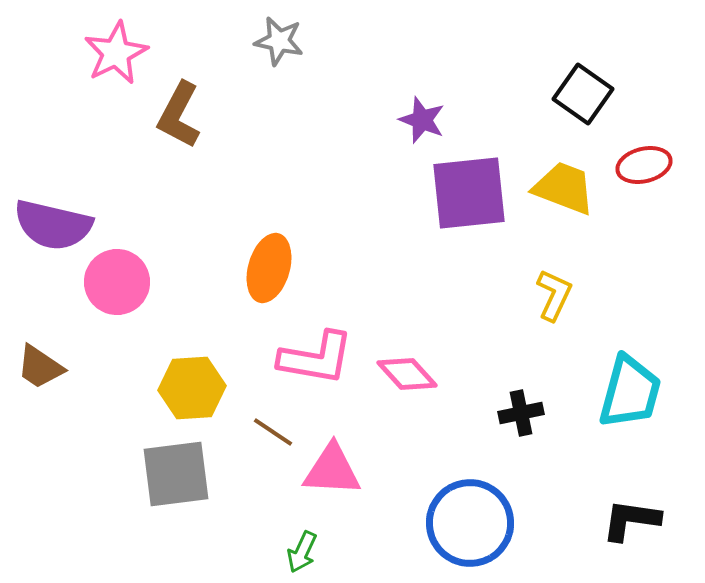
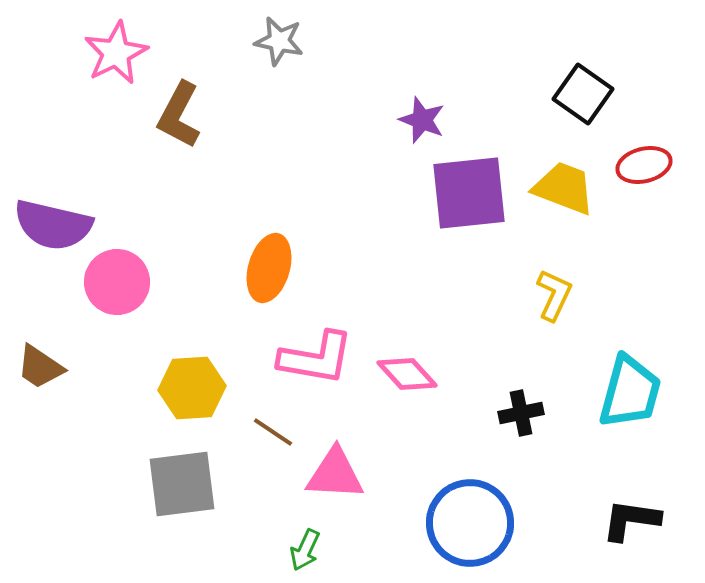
pink triangle: moved 3 px right, 4 px down
gray square: moved 6 px right, 10 px down
green arrow: moved 3 px right, 2 px up
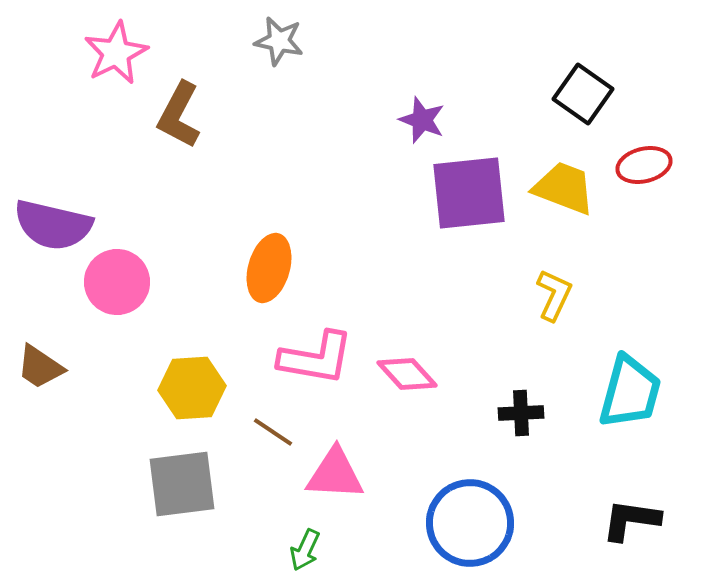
black cross: rotated 9 degrees clockwise
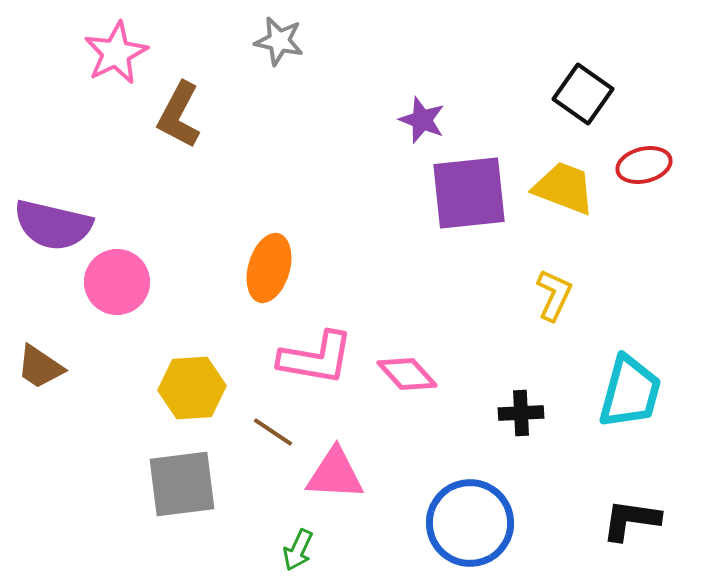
green arrow: moved 7 px left
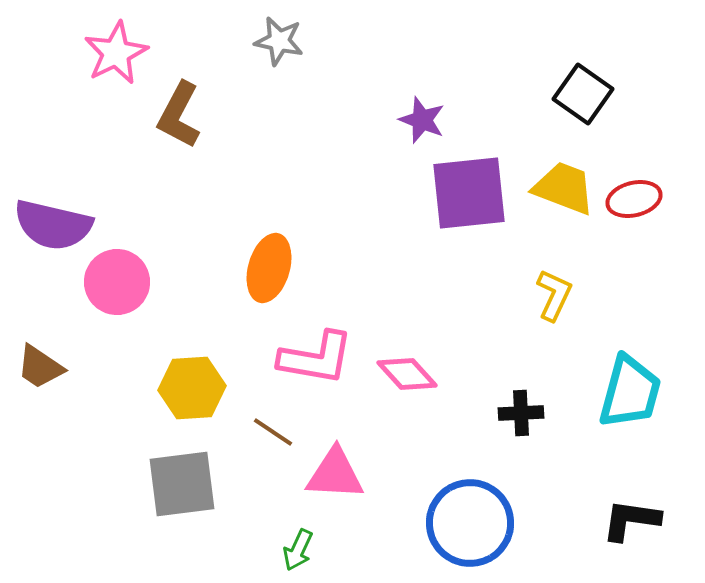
red ellipse: moved 10 px left, 34 px down
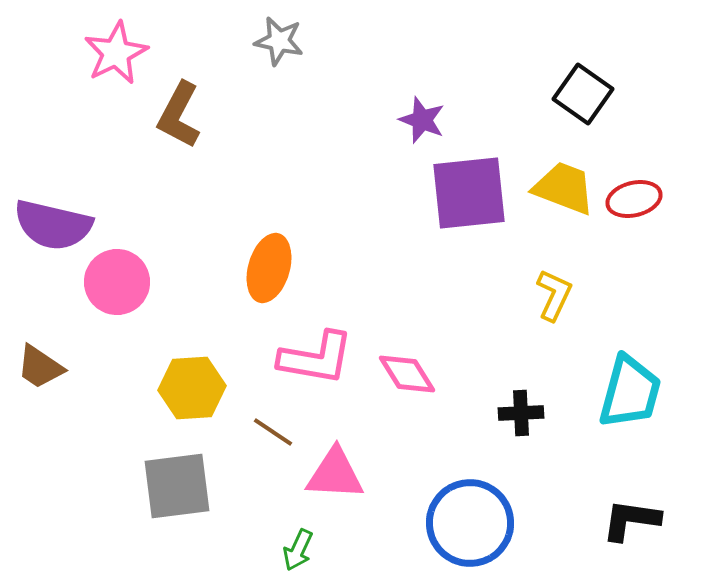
pink diamond: rotated 10 degrees clockwise
gray square: moved 5 px left, 2 px down
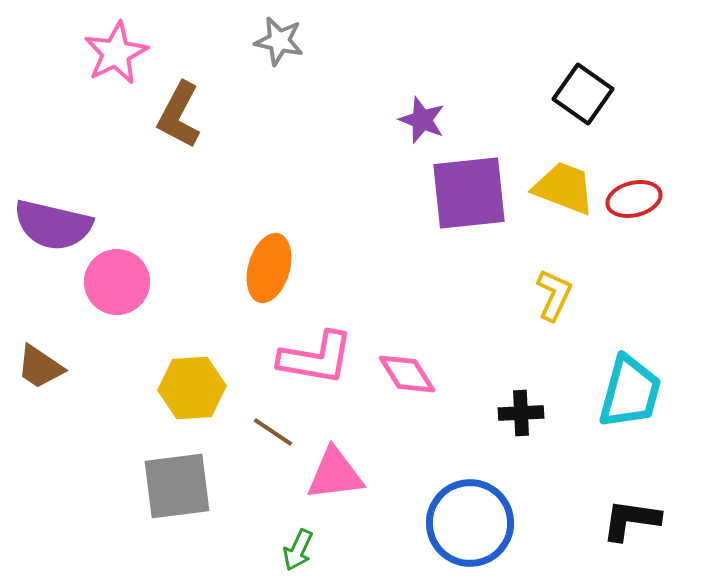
pink triangle: rotated 10 degrees counterclockwise
